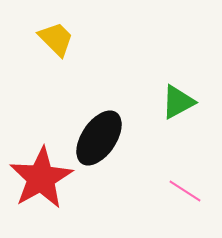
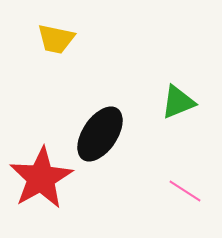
yellow trapezoid: rotated 147 degrees clockwise
green triangle: rotated 6 degrees clockwise
black ellipse: moved 1 px right, 4 px up
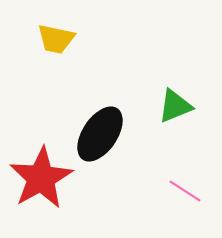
green triangle: moved 3 px left, 4 px down
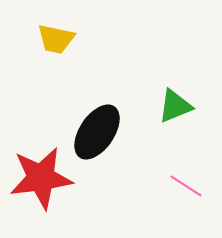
black ellipse: moved 3 px left, 2 px up
red star: rotated 22 degrees clockwise
pink line: moved 1 px right, 5 px up
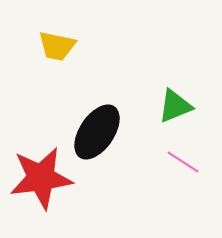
yellow trapezoid: moved 1 px right, 7 px down
pink line: moved 3 px left, 24 px up
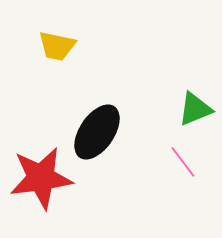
green triangle: moved 20 px right, 3 px down
pink line: rotated 20 degrees clockwise
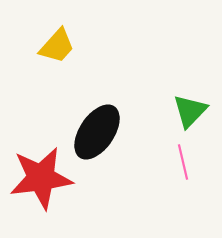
yellow trapezoid: rotated 60 degrees counterclockwise
green triangle: moved 5 px left, 2 px down; rotated 24 degrees counterclockwise
pink line: rotated 24 degrees clockwise
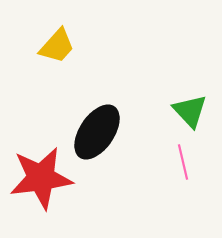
green triangle: rotated 27 degrees counterclockwise
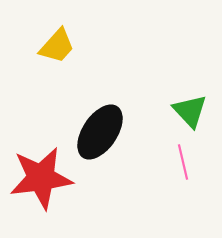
black ellipse: moved 3 px right
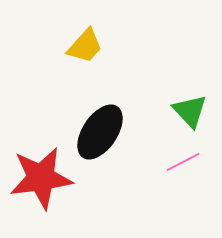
yellow trapezoid: moved 28 px right
pink line: rotated 76 degrees clockwise
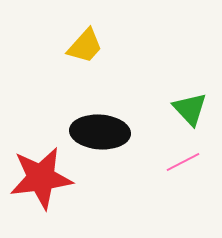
green triangle: moved 2 px up
black ellipse: rotated 60 degrees clockwise
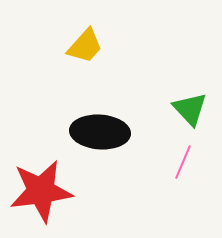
pink line: rotated 40 degrees counterclockwise
red star: moved 13 px down
